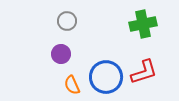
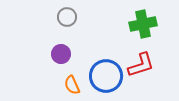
gray circle: moved 4 px up
red L-shape: moved 3 px left, 7 px up
blue circle: moved 1 px up
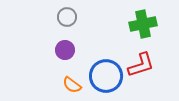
purple circle: moved 4 px right, 4 px up
orange semicircle: rotated 30 degrees counterclockwise
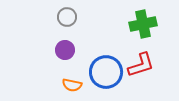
blue circle: moved 4 px up
orange semicircle: rotated 24 degrees counterclockwise
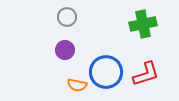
red L-shape: moved 5 px right, 9 px down
orange semicircle: moved 5 px right
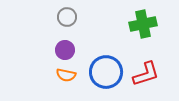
orange semicircle: moved 11 px left, 10 px up
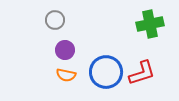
gray circle: moved 12 px left, 3 px down
green cross: moved 7 px right
red L-shape: moved 4 px left, 1 px up
